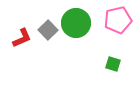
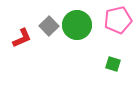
green circle: moved 1 px right, 2 px down
gray square: moved 1 px right, 4 px up
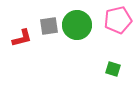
gray square: rotated 36 degrees clockwise
red L-shape: rotated 10 degrees clockwise
green square: moved 5 px down
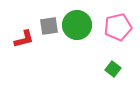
pink pentagon: moved 7 px down
red L-shape: moved 2 px right, 1 px down
green square: rotated 21 degrees clockwise
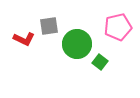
green circle: moved 19 px down
red L-shape: rotated 40 degrees clockwise
green square: moved 13 px left, 7 px up
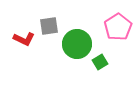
pink pentagon: rotated 20 degrees counterclockwise
green square: rotated 21 degrees clockwise
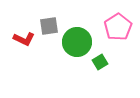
green circle: moved 2 px up
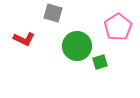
gray square: moved 4 px right, 13 px up; rotated 24 degrees clockwise
green circle: moved 4 px down
green square: rotated 14 degrees clockwise
